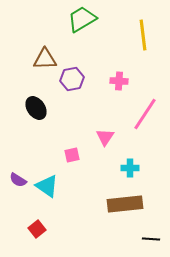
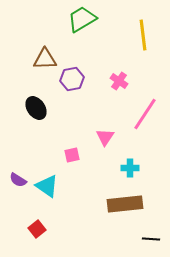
pink cross: rotated 30 degrees clockwise
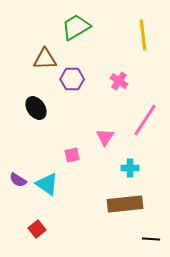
green trapezoid: moved 6 px left, 8 px down
purple hexagon: rotated 10 degrees clockwise
pink line: moved 6 px down
cyan triangle: moved 2 px up
